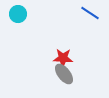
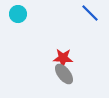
blue line: rotated 12 degrees clockwise
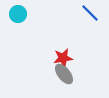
red star: rotated 12 degrees counterclockwise
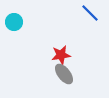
cyan circle: moved 4 px left, 8 px down
red star: moved 2 px left, 3 px up
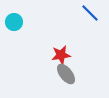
gray ellipse: moved 2 px right
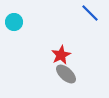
red star: rotated 18 degrees counterclockwise
gray ellipse: rotated 10 degrees counterclockwise
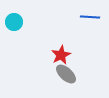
blue line: moved 4 px down; rotated 42 degrees counterclockwise
